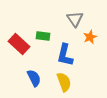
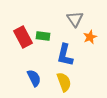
red rectangle: moved 4 px right, 7 px up; rotated 20 degrees clockwise
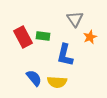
blue semicircle: rotated 12 degrees counterclockwise
yellow semicircle: moved 7 px left; rotated 114 degrees clockwise
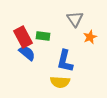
blue L-shape: moved 6 px down
blue semicircle: moved 7 px left, 25 px up; rotated 12 degrees counterclockwise
yellow semicircle: moved 3 px right
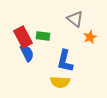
gray triangle: rotated 18 degrees counterclockwise
blue semicircle: rotated 24 degrees clockwise
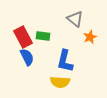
blue semicircle: moved 4 px down
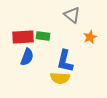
gray triangle: moved 3 px left, 4 px up
red rectangle: rotated 65 degrees counterclockwise
blue semicircle: rotated 48 degrees clockwise
yellow semicircle: moved 4 px up
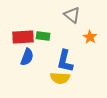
orange star: rotated 16 degrees counterclockwise
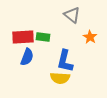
green rectangle: moved 1 px down
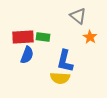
gray triangle: moved 6 px right, 1 px down
blue semicircle: moved 2 px up
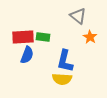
yellow semicircle: moved 2 px right, 1 px down
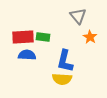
gray triangle: rotated 12 degrees clockwise
blue semicircle: rotated 108 degrees counterclockwise
